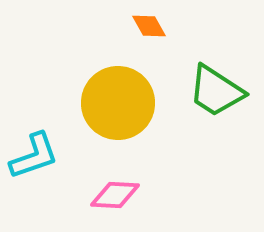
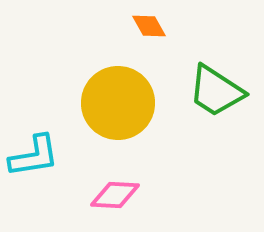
cyan L-shape: rotated 10 degrees clockwise
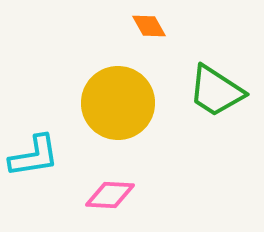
pink diamond: moved 5 px left
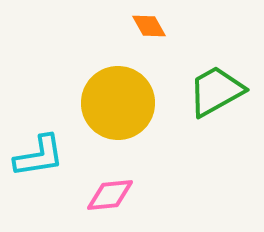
green trapezoid: rotated 118 degrees clockwise
cyan L-shape: moved 5 px right
pink diamond: rotated 9 degrees counterclockwise
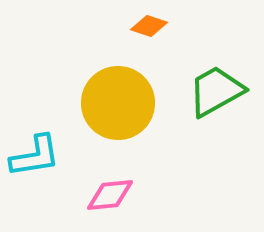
orange diamond: rotated 42 degrees counterclockwise
cyan L-shape: moved 4 px left
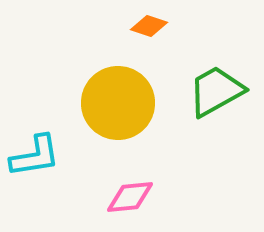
pink diamond: moved 20 px right, 2 px down
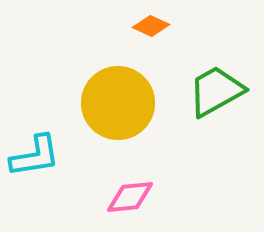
orange diamond: moved 2 px right; rotated 6 degrees clockwise
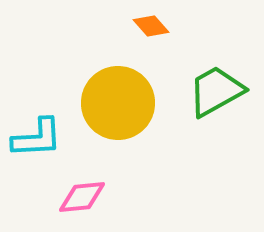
orange diamond: rotated 24 degrees clockwise
cyan L-shape: moved 2 px right, 18 px up; rotated 6 degrees clockwise
pink diamond: moved 48 px left
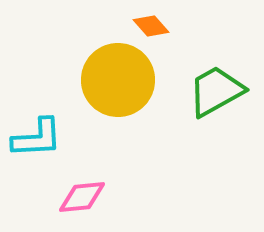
yellow circle: moved 23 px up
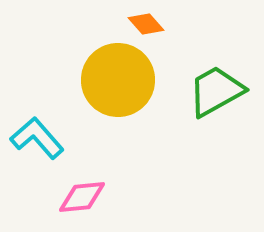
orange diamond: moved 5 px left, 2 px up
cyan L-shape: rotated 128 degrees counterclockwise
